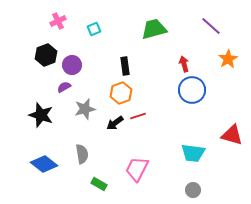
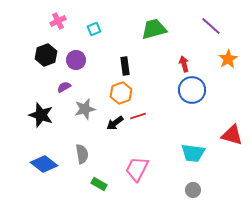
purple circle: moved 4 px right, 5 px up
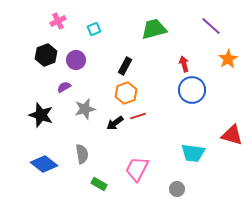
black rectangle: rotated 36 degrees clockwise
orange hexagon: moved 5 px right
gray circle: moved 16 px left, 1 px up
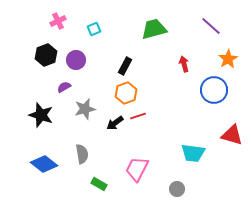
blue circle: moved 22 px right
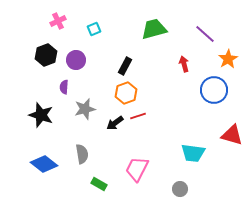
purple line: moved 6 px left, 8 px down
purple semicircle: rotated 56 degrees counterclockwise
gray circle: moved 3 px right
